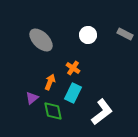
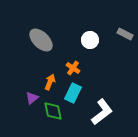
white circle: moved 2 px right, 5 px down
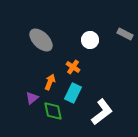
orange cross: moved 1 px up
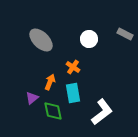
white circle: moved 1 px left, 1 px up
cyan rectangle: rotated 36 degrees counterclockwise
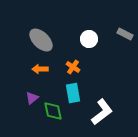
orange arrow: moved 10 px left, 13 px up; rotated 112 degrees counterclockwise
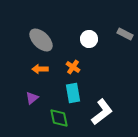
green diamond: moved 6 px right, 7 px down
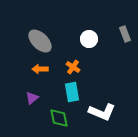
gray rectangle: rotated 42 degrees clockwise
gray ellipse: moved 1 px left, 1 px down
cyan rectangle: moved 1 px left, 1 px up
white L-shape: rotated 60 degrees clockwise
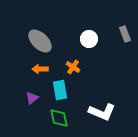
cyan rectangle: moved 12 px left, 2 px up
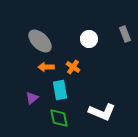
orange arrow: moved 6 px right, 2 px up
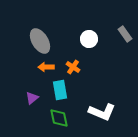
gray rectangle: rotated 14 degrees counterclockwise
gray ellipse: rotated 15 degrees clockwise
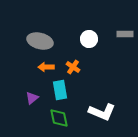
gray rectangle: rotated 56 degrees counterclockwise
gray ellipse: rotated 45 degrees counterclockwise
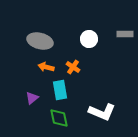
orange arrow: rotated 14 degrees clockwise
